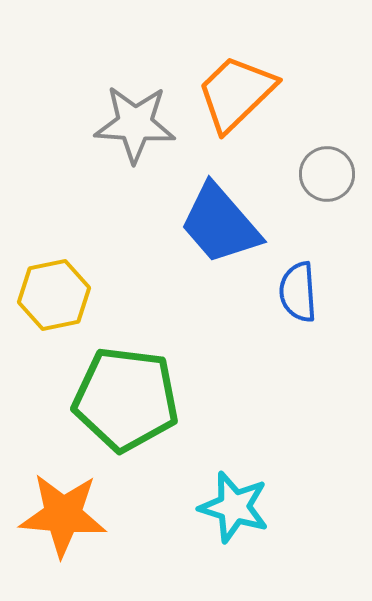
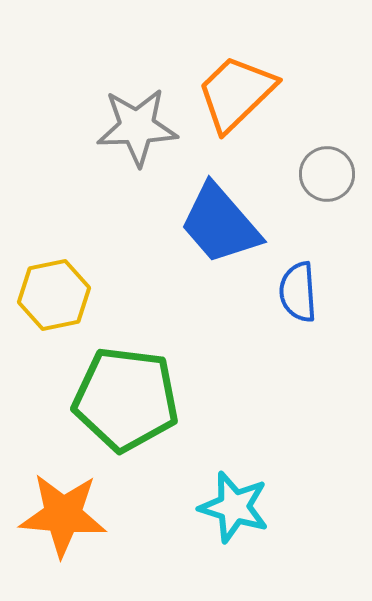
gray star: moved 2 px right, 3 px down; rotated 6 degrees counterclockwise
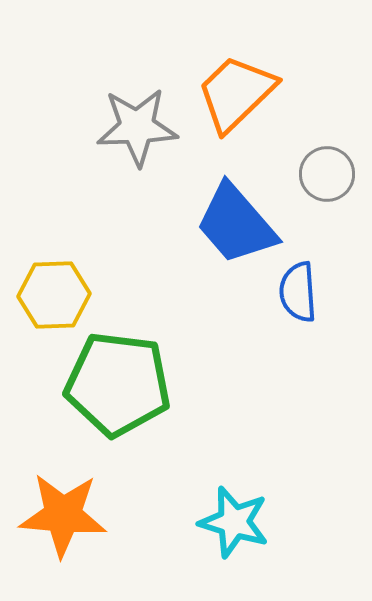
blue trapezoid: moved 16 px right
yellow hexagon: rotated 10 degrees clockwise
green pentagon: moved 8 px left, 15 px up
cyan star: moved 15 px down
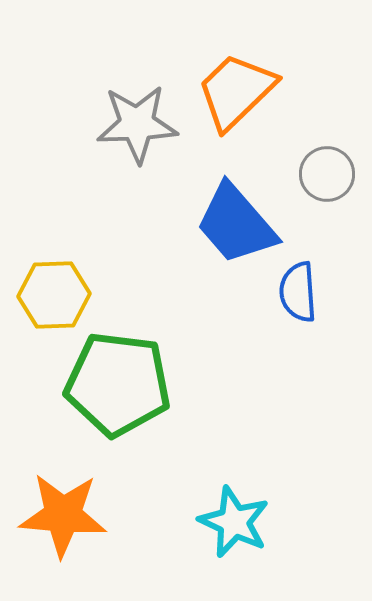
orange trapezoid: moved 2 px up
gray star: moved 3 px up
cyan star: rotated 8 degrees clockwise
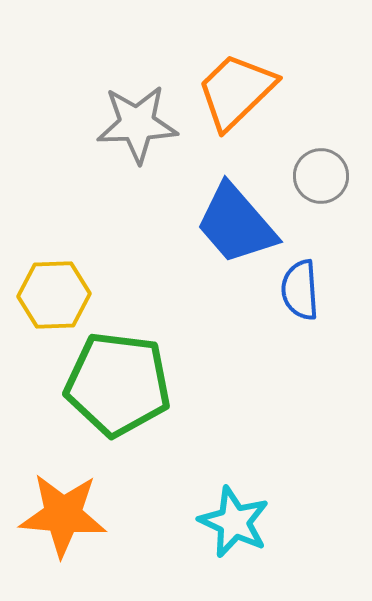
gray circle: moved 6 px left, 2 px down
blue semicircle: moved 2 px right, 2 px up
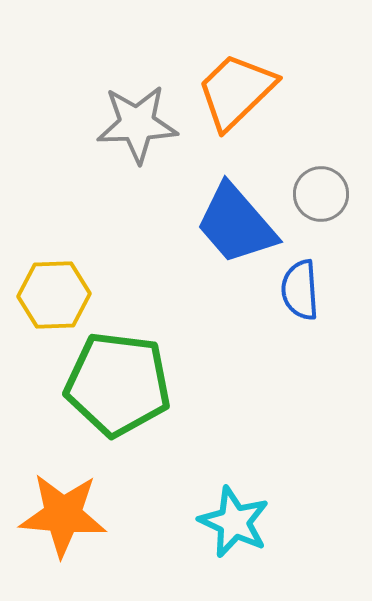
gray circle: moved 18 px down
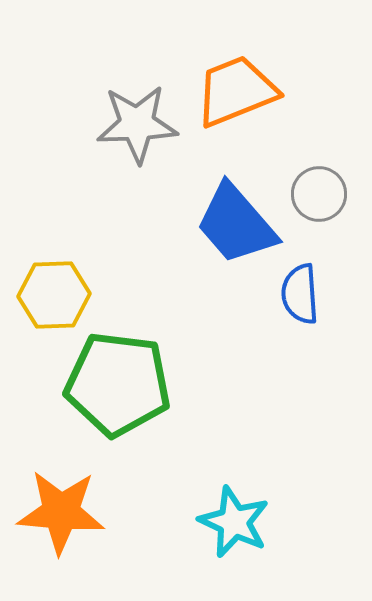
orange trapezoid: rotated 22 degrees clockwise
gray circle: moved 2 px left
blue semicircle: moved 4 px down
orange star: moved 2 px left, 3 px up
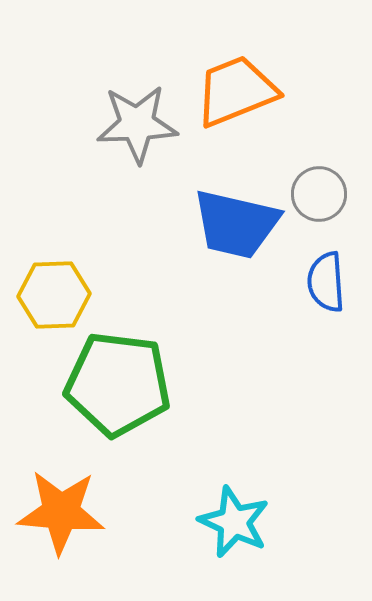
blue trapezoid: rotated 36 degrees counterclockwise
blue semicircle: moved 26 px right, 12 px up
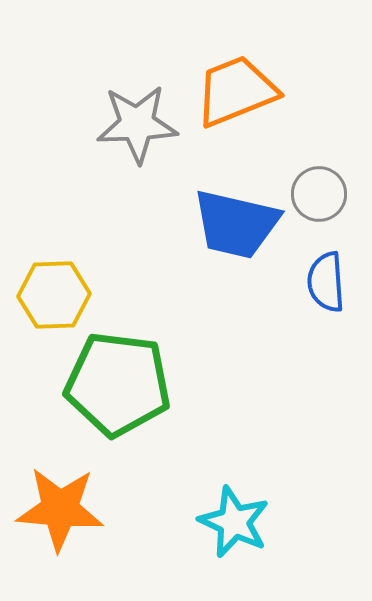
orange star: moved 1 px left, 3 px up
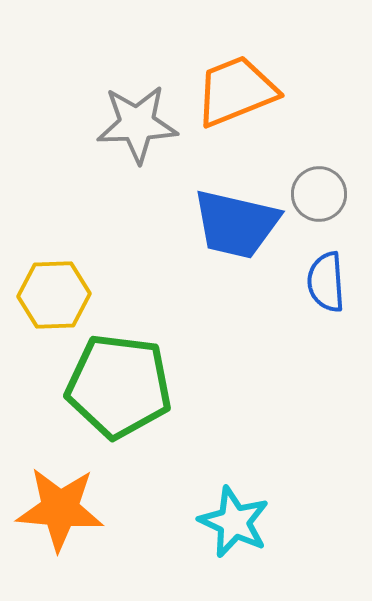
green pentagon: moved 1 px right, 2 px down
